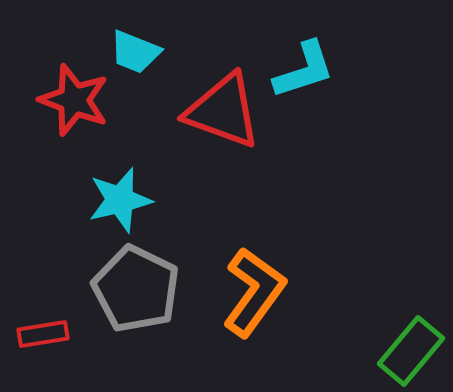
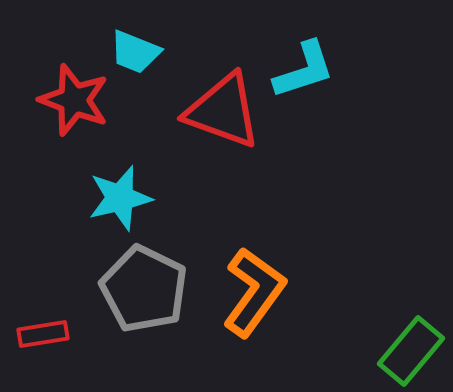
cyan star: moved 2 px up
gray pentagon: moved 8 px right
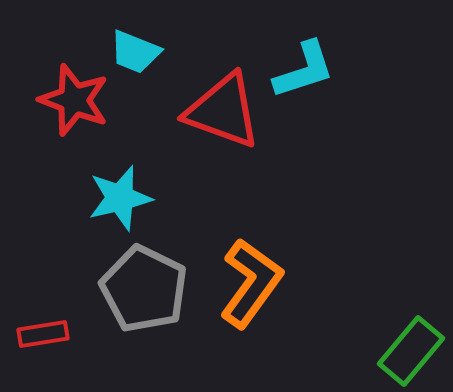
orange L-shape: moved 3 px left, 9 px up
